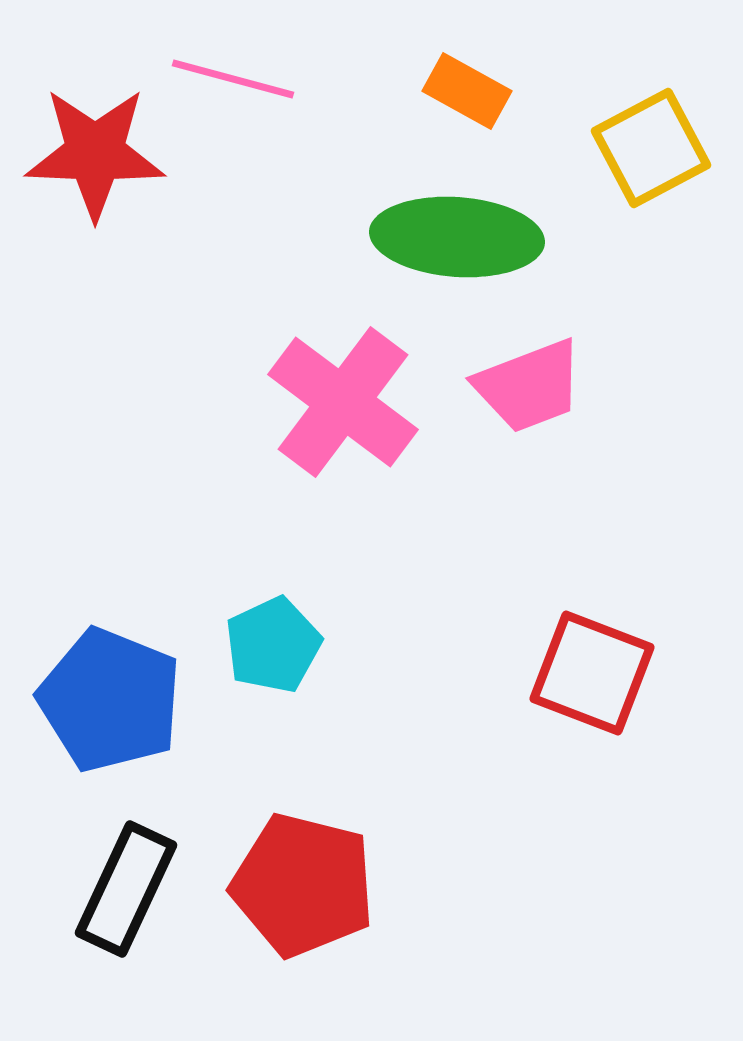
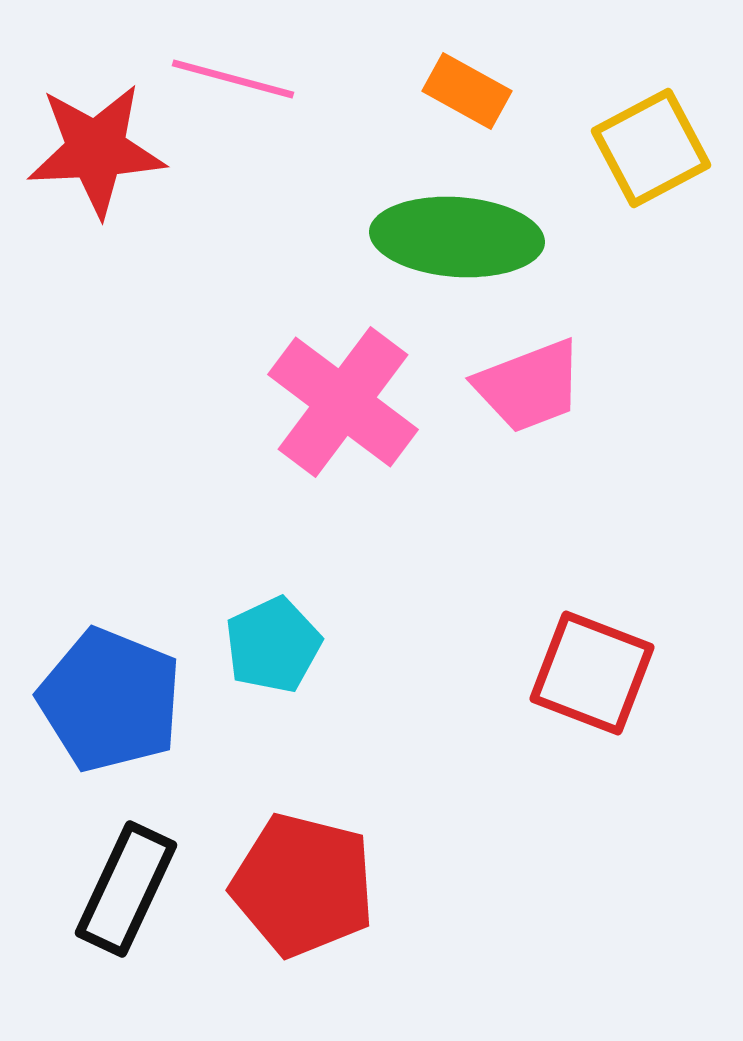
red star: moved 1 px right, 3 px up; rotated 5 degrees counterclockwise
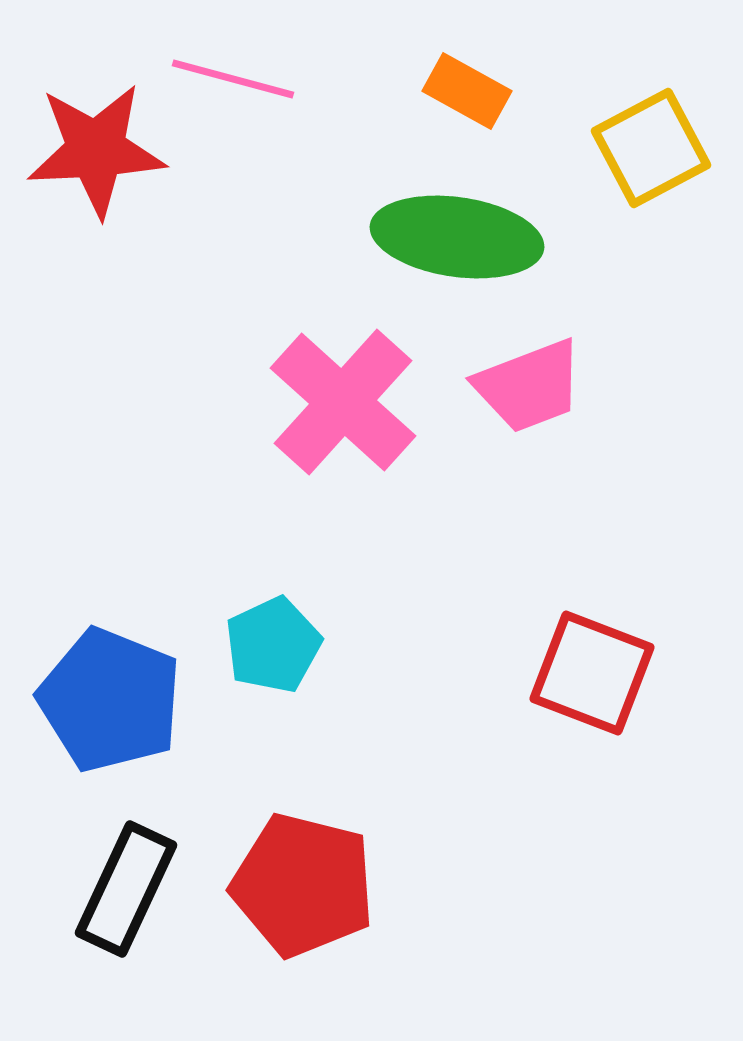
green ellipse: rotated 4 degrees clockwise
pink cross: rotated 5 degrees clockwise
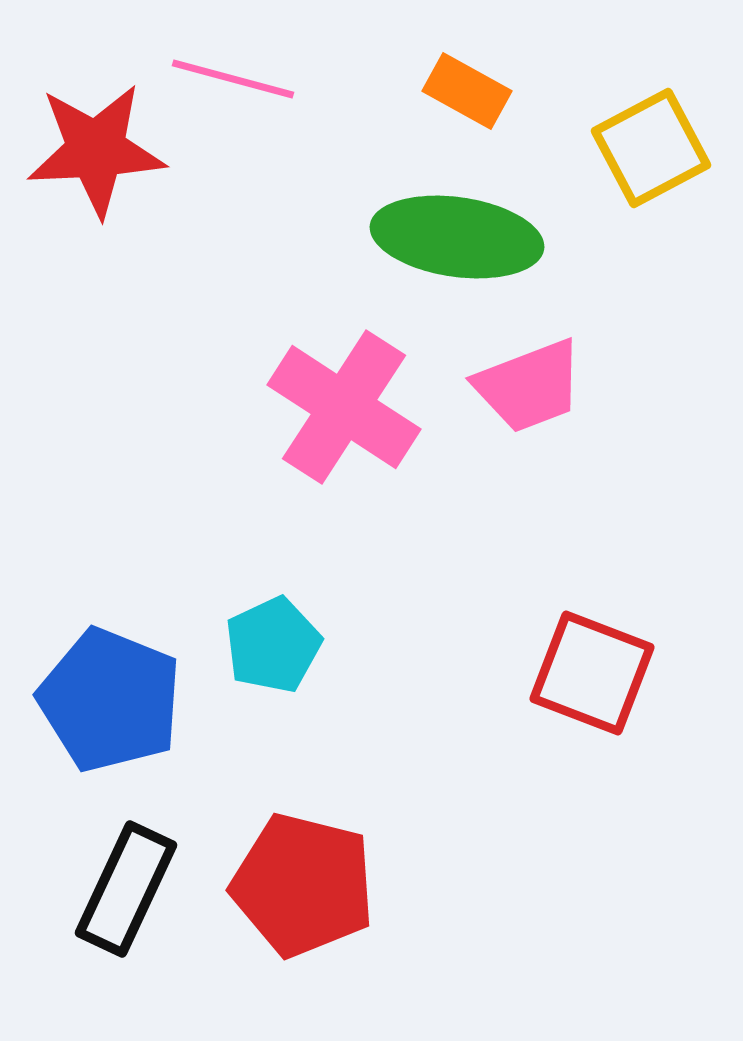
pink cross: moved 1 px right, 5 px down; rotated 9 degrees counterclockwise
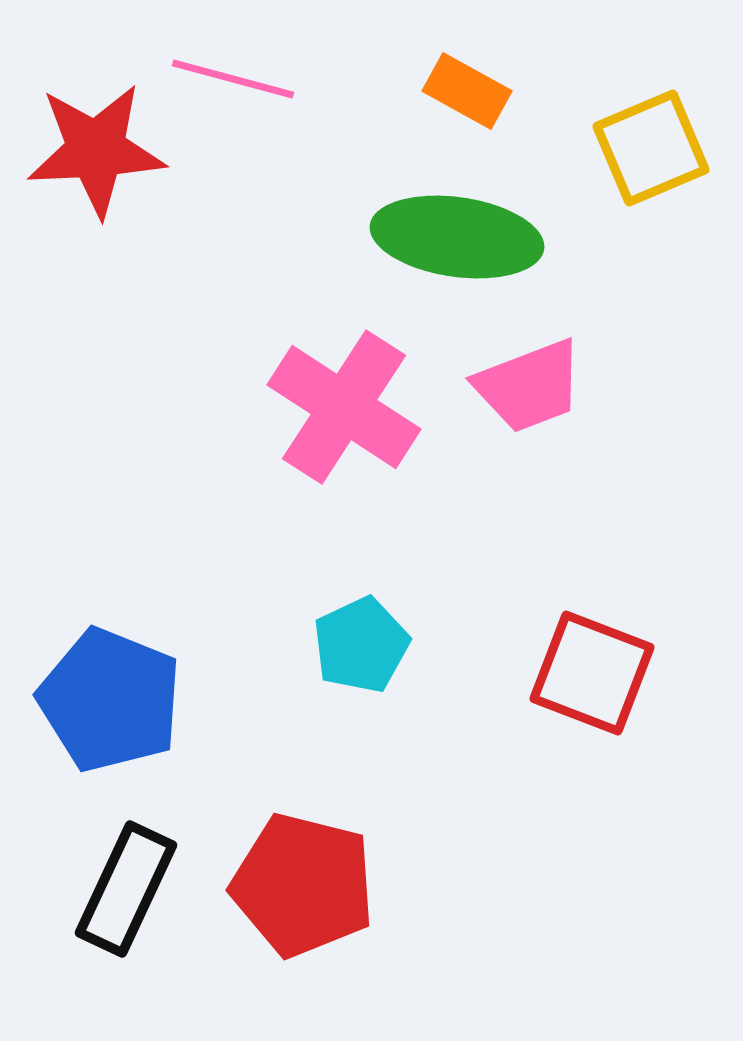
yellow square: rotated 5 degrees clockwise
cyan pentagon: moved 88 px right
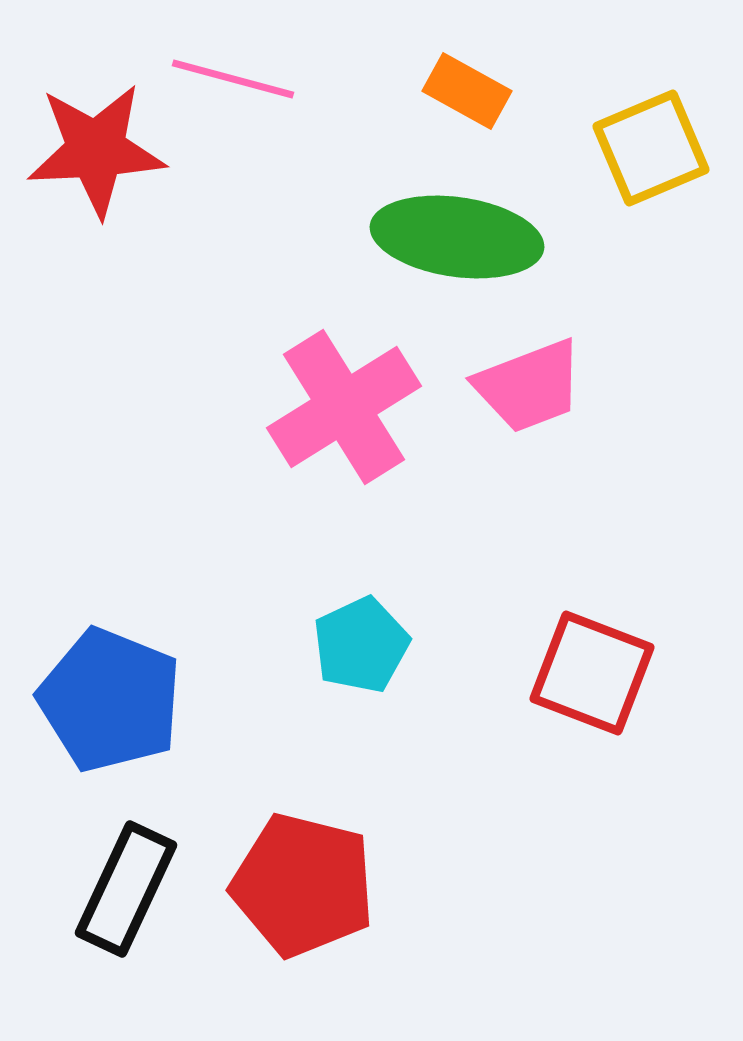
pink cross: rotated 25 degrees clockwise
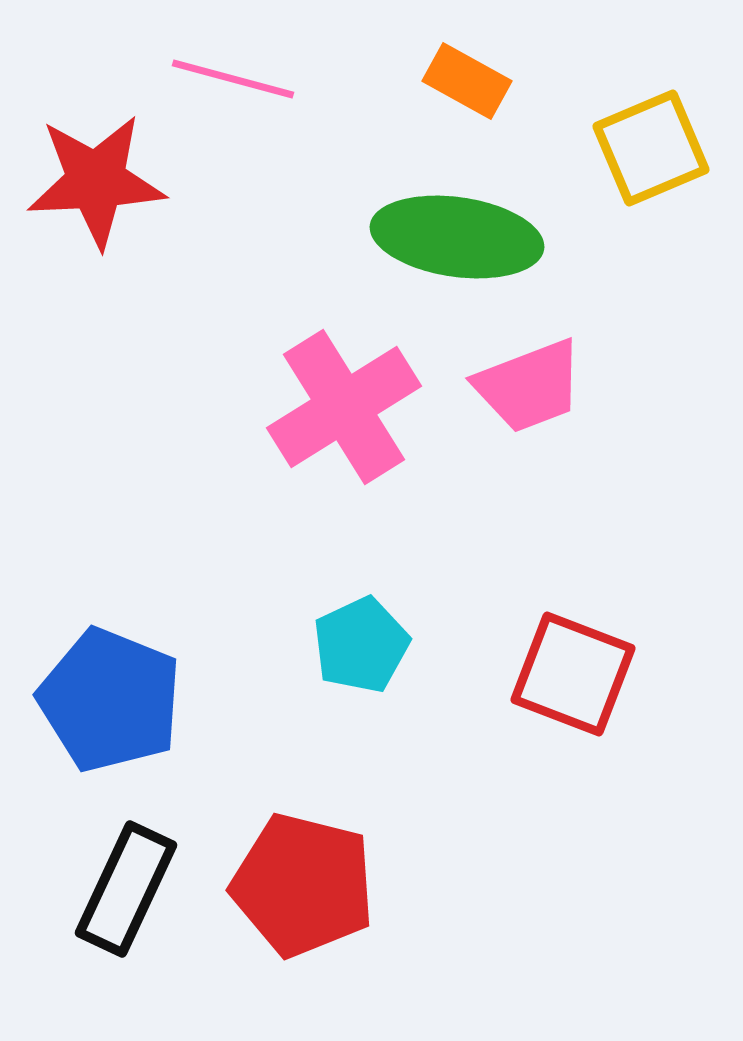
orange rectangle: moved 10 px up
red star: moved 31 px down
red square: moved 19 px left, 1 px down
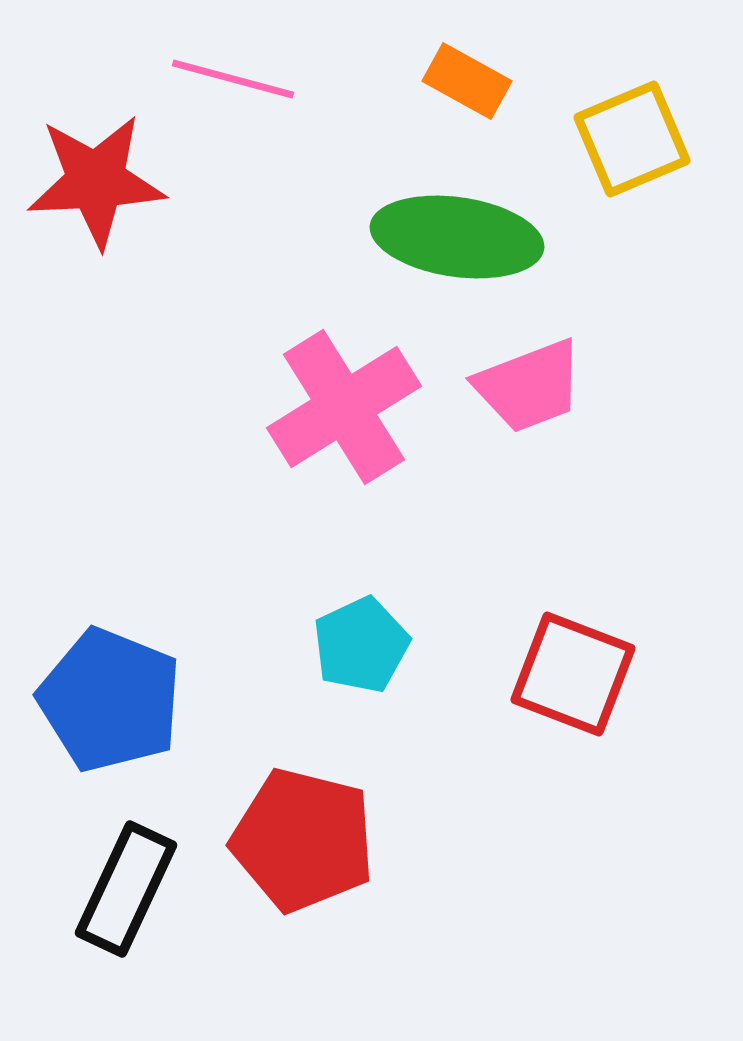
yellow square: moved 19 px left, 9 px up
red pentagon: moved 45 px up
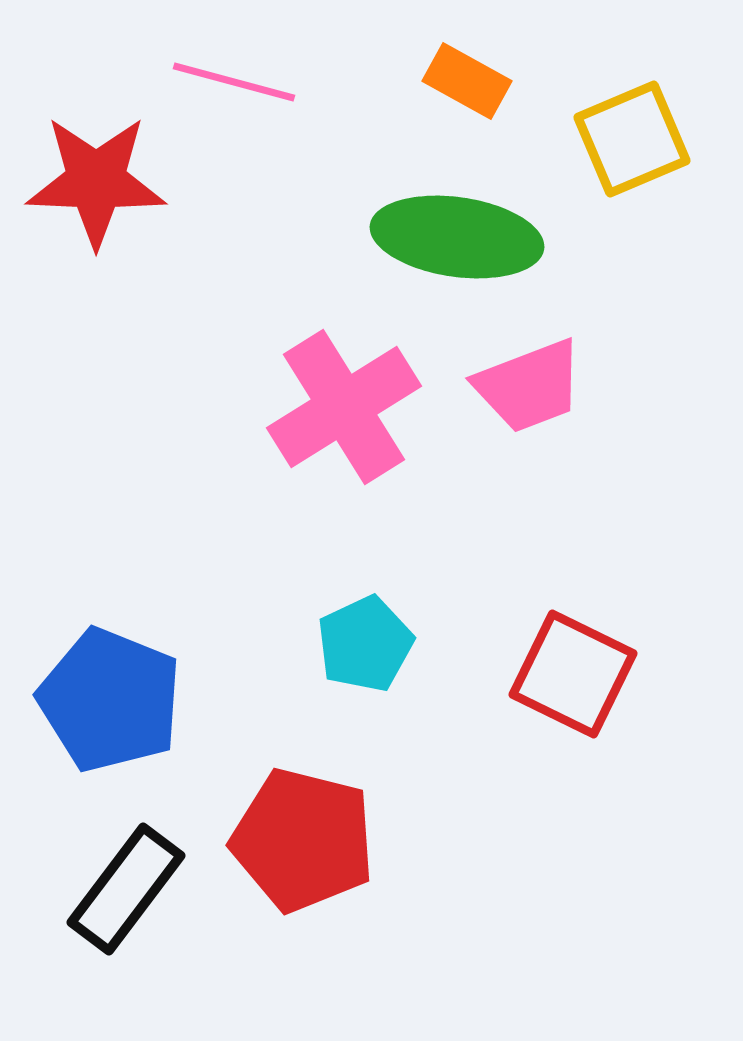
pink line: moved 1 px right, 3 px down
red star: rotated 5 degrees clockwise
cyan pentagon: moved 4 px right, 1 px up
red square: rotated 5 degrees clockwise
black rectangle: rotated 12 degrees clockwise
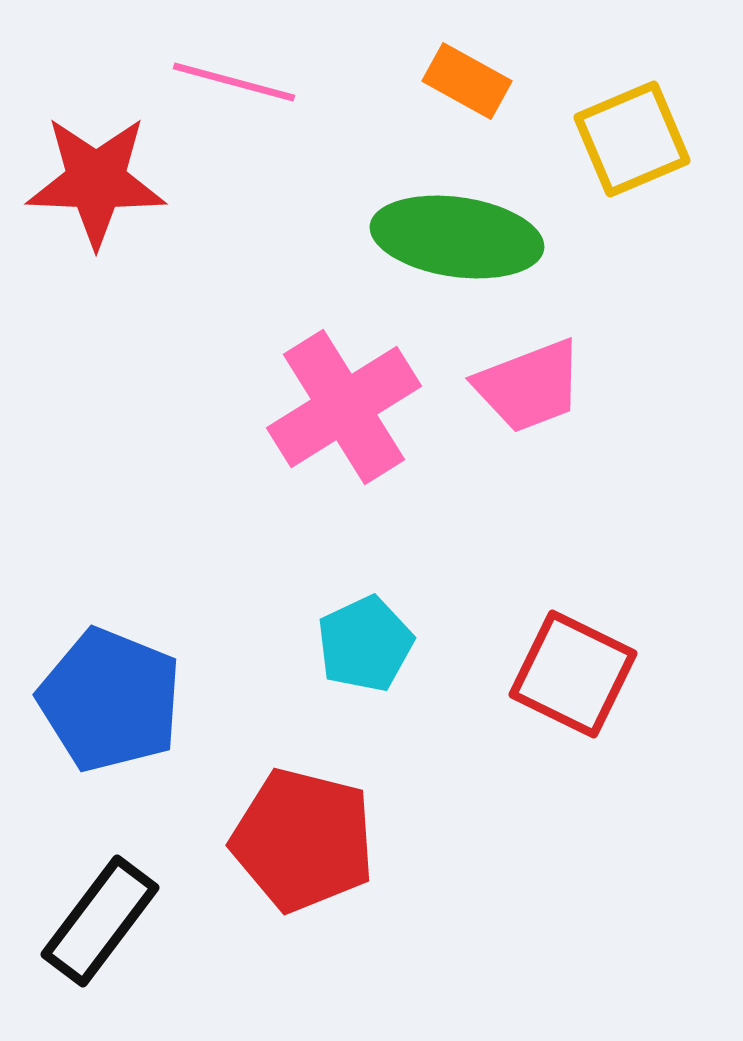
black rectangle: moved 26 px left, 32 px down
